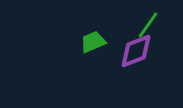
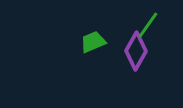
purple diamond: rotated 39 degrees counterclockwise
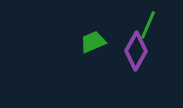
green line: rotated 12 degrees counterclockwise
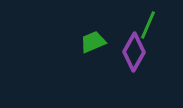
purple diamond: moved 2 px left, 1 px down
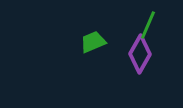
purple diamond: moved 6 px right, 2 px down
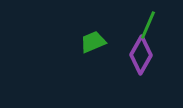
purple diamond: moved 1 px right, 1 px down
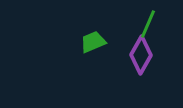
green line: moved 1 px up
